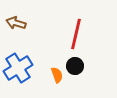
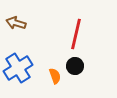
orange semicircle: moved 2 px left, 1 px down
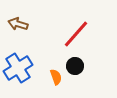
brown arrow: moved 2 px right, 1 px down
red line: rotated 28 degrees clockwise
orange semicircle: moved 1 px right, 1 px down
